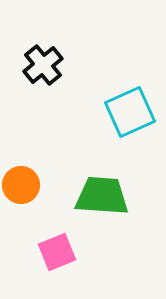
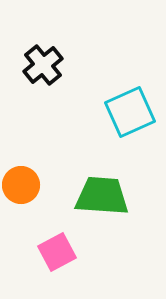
pink square: rotated 6 degrees counterclockwise
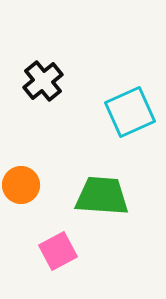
black cross: moved 16 px down
pink square: moved 1 px right, 1 px up
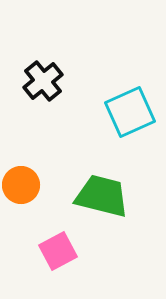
green trapezoid: rotated 10 degrees clockwise
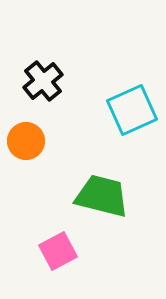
cyan square: moved 2 px right, 2 px up
orange circle: moved 5 px right, 44 px up
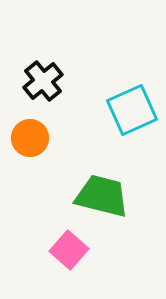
orange circle: moved 4 px right, 3 px up
pink square: moved 11 px right, 1 px up; rotated 21 degrees counterclockwise
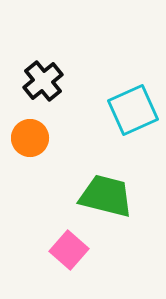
cyan square: moved 1 px right
green trapezoid: moved 4 px right
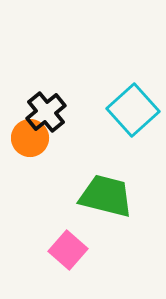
black cross: moved 3 px right, 31 px down
cyan square: rotated 18 degrees counterclockwise
pink square: moved 1 px left
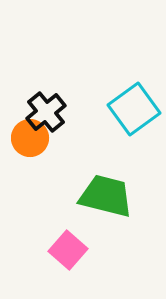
cyan square: moved 1 px right, 1 px up; rotated 6 degrees clockwise
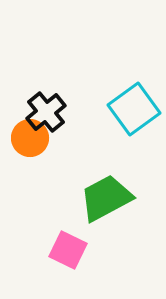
green trapezoid: moved 2 px down; rotated 42 degrees counterclockwise
pink square: rotated 15 degrees counterclockwise
